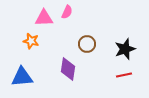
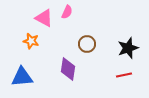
pink triangle: rotated 30 degrees clockwise
black star: moved 3 px right, 1 px up
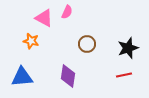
purple diamond: moved 7 px down
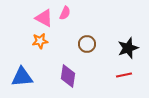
pink semicircle: moved 2 px left, 1 px down
orange star: moved 9 px right; rotated 21 degrees counterclockwise
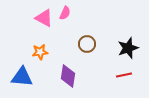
orange star: moved 11 px down
blue triangle: rotated 10 degrees clockwise
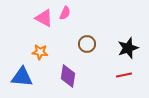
orange star: rotated 14 degrees clockwise
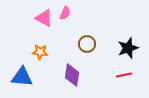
purple diamond: moved 4 px right, 1 px up
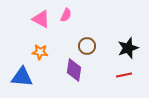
pink semicircle: moved 1 px right, 2 px down
pink triangle: moved 3 px left, 1 px down
brown circle: moved 2 px down
purple diamond: moved 2 px right, 5 px up
